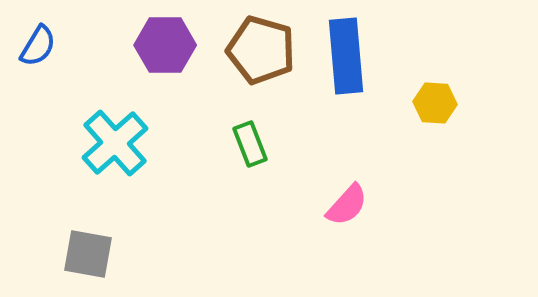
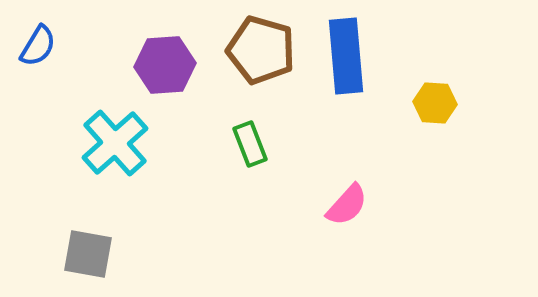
purple hexagon: moved 20 px down; rotated 4 degrees counterclockwise
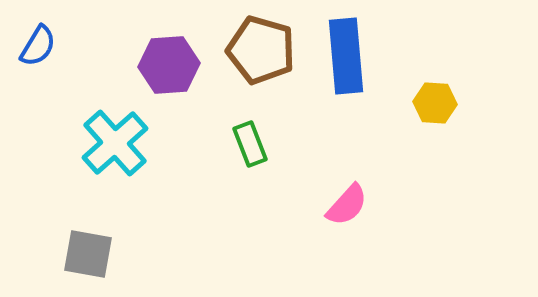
purple hexagon: moved 4 px right
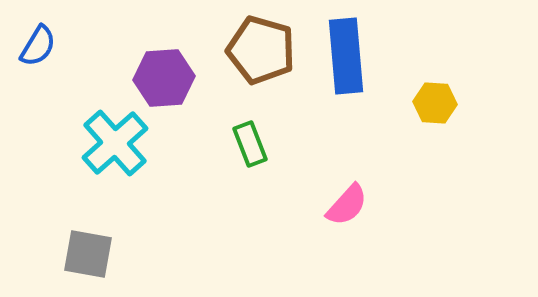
purple hexagon: moved 5 px left, 13 px down
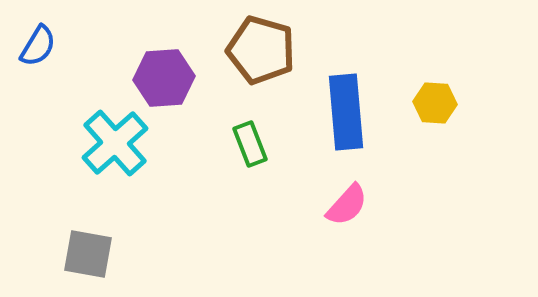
blue rectangle: moved 56 px down
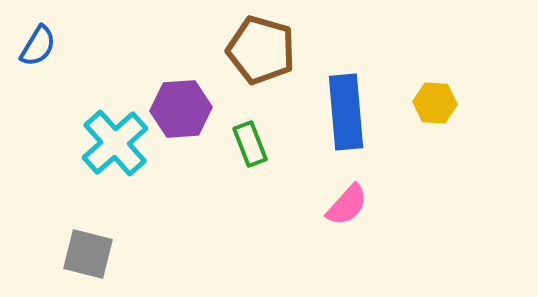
purple hexagon: moved 17 px right, 31 px down
gray square: rotated 4 degrees clockwise
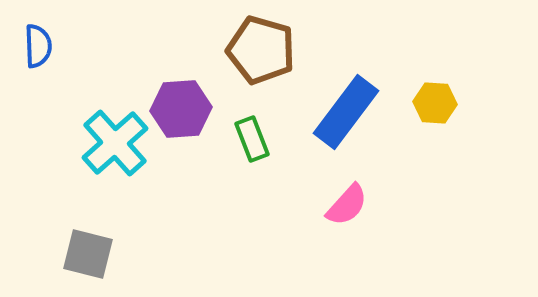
blue semicircle: rotated 33 degrees counterclockwise
blue rectangle: rotated 42 degrees clockwise
green rectangle: moved 2 px right, 5 px up
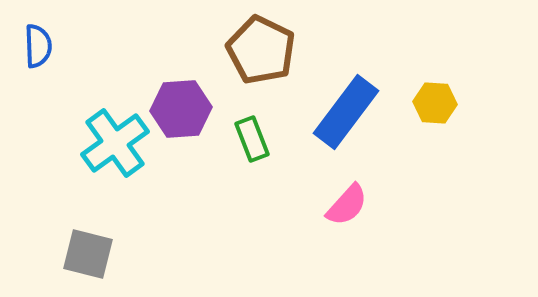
brown pentagon: rotated 10 degrees clockwise
cyan cross: rotated 6 degrees clockwise
